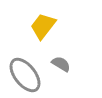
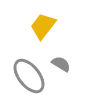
gray ellipse: moved 4 px right, 1 px down
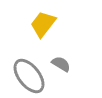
yellow trapezoid: moved 2 px up
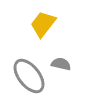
gray semicircle: rotated 18 degrees counterclockwise
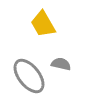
yellow trapezoid: rotated 68 degrees counterclockwise
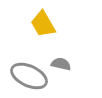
gray ellipse: rotated 27 degrees counterclockwise
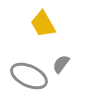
gray semicircle: rotated 66 degrees counterclockwise
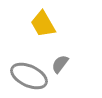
gray semicircle: moved 1 px left
